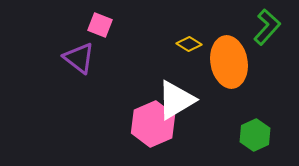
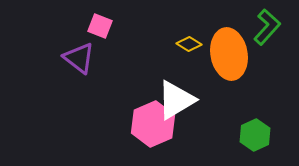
pink square: moved 1 px down
orange ellipse: moved 8 px up
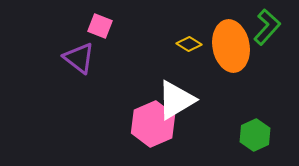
orange ellipse: moved 2 px right, 8 px up
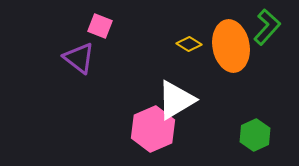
pink hexagon: moved 5 px down
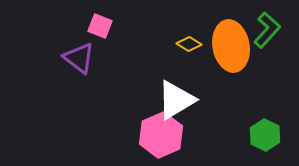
green L-shape: moved 3 px down
pink hexagon: moved 8 px right, 6 px down
green hexagon: moved 10 px right; rotated 8 degrees counterclockwise
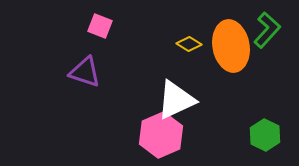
purple triangle: moved 6 px right, 14 px down; rotated 20 degrees counterclockwise
white triangle: rotated 6 degrees clockwise
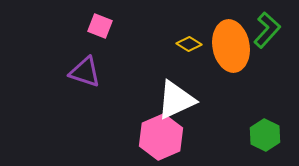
pink hexagon: moved 2 px down
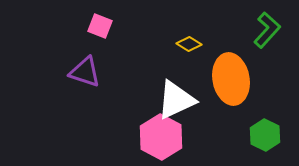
orange ellipse: moved 33 px down
pink hexagon: rotated 9 degrees counterclockwise
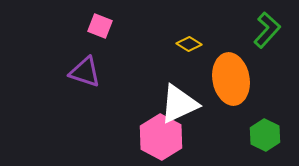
white triangle: moved 3 px right, 4 px down
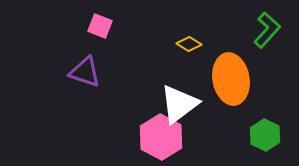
white triangle: rotated 12 degrees counterclockwise
